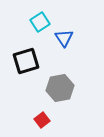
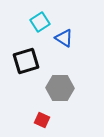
blue triangle: rotated 24 degrees counterclockwise
gray hexagon: rotated 12 degrees clockwise
red square: rotated 28 degrees counterclockwise
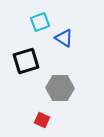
cyan square: rotated 12 degrees clockwise
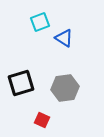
black square: moved 5 px left, 22 px down
gray hexagon: moved 5 px right; rotated 8 degrees counterclockwise
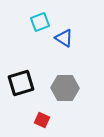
gray hexagon: rotated 8 degrees clockwise
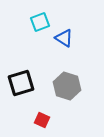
gray hexagon: moved 2 px right, 2 px up; rotated 16 degrees clockwise
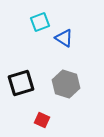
gray hexagon: moved 1 px left, 2 px up
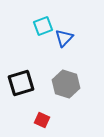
cyan square: moved 3 px right, 4 px down
blue triangle: rotated 42 degrees clockwise
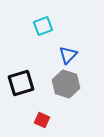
blue triangle: moved 4 px right, 17 px down
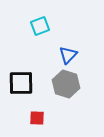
cyan square: moved 3 px left
black square: rotated 16 degrees clockwise
red square: moved 5 px left, 2 px up; rotated 21 degrees counterclockwise
